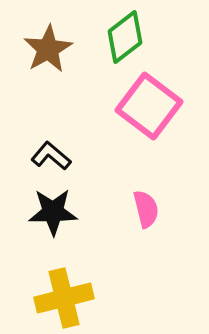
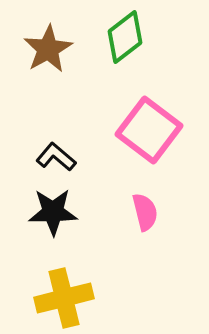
pink square: moved 24 px down
black L-shape: moved 5 px right, 1 px down
pink semicircle: moved 1 px left, 3 px down
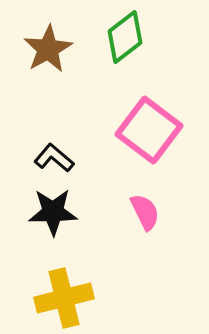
black L-shape: moved 2 px left, 1 px down
pink semicircle: rotated 12 degrees counterclockwise
